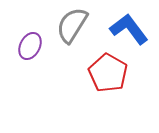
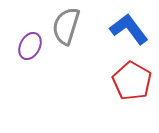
gray semicircle: moved 6 px left, 1 px down; rotated 15 degrees counterclockwise
red pentagon: moved 24 px right, 8 px down
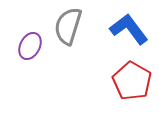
gray semicircle: moved 2 px right
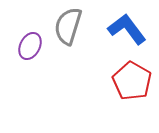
blue L-shape: moved 2 px left
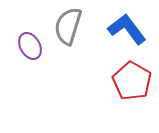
purple ellipse: rotated 56 degrees counterclockwise
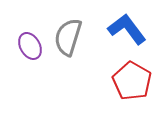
gray semicircle: moved 11 px down
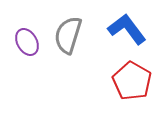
gray semicircle: moved 2 px up
purple ellipse: moved 3 px left, 4 px up
